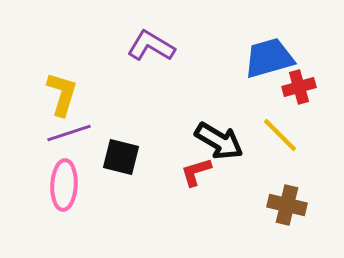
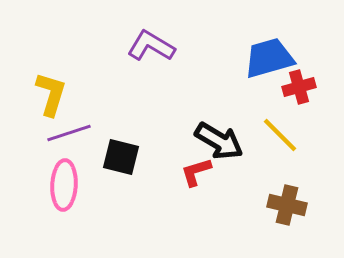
yellow L-shape: moved 11 px left
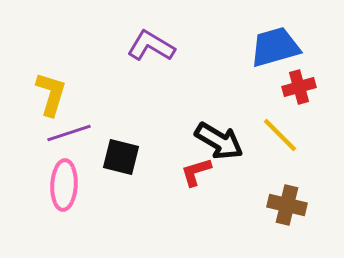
blue trapezoid: moved 6 px right, 11 px up
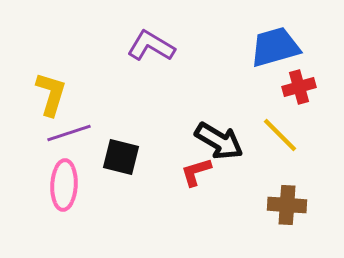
brown cross: rotated 9 degrees counterclockwise
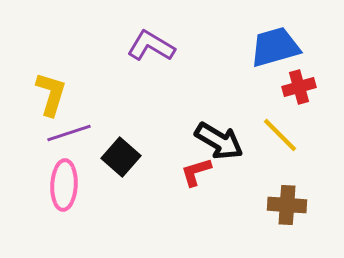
black square: rotated 27 degrees clockwise
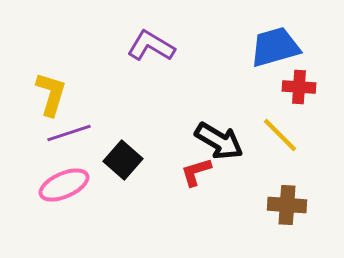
red cross: rotated 20 degrees clockwise
black square: moved 2 px right, 3 px down
pink ellipse: rotated 63 degrees clockwise
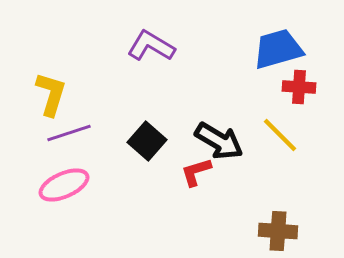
blue trapezoid: moved 3 px right, 2 px down
black square: moved 24 px right, 19 px up
brown cross: moved 9 px left, 26 px down
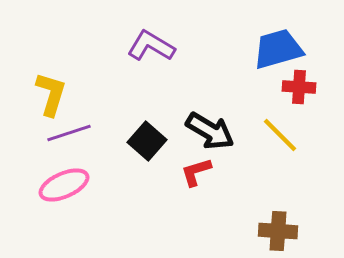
black arrow: moved 9 px left, 10 px up
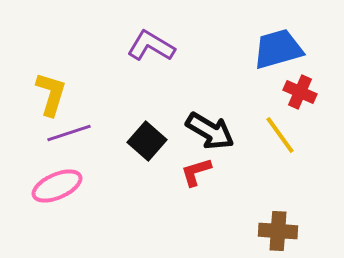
red cross: moved 1 px right, 5 px down; rotated 20 degrees clockwise
yellow line: rotated 9 degrees clockwise
pink ellipse: moved 7 px left, 1 px down
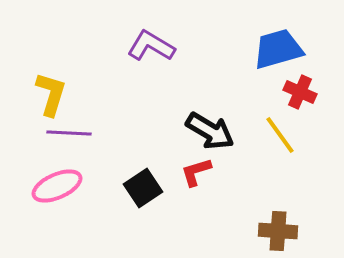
purple line: rotated 21 degrees clockwise
black square: moved 4 px left, 47 px down; rotated 15 degrees clockwise
